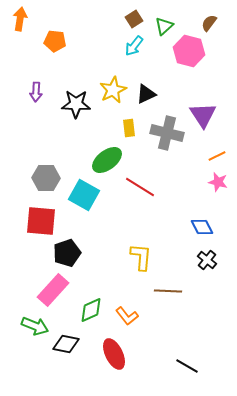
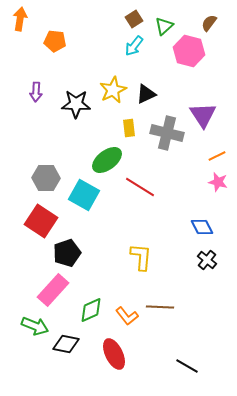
red square: rotated 28 degrees clockwise
brown line: moved 8 px left, 16 px down
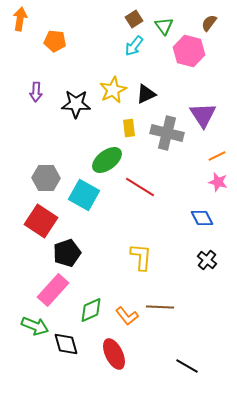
green triangle: rotated 24 degrees counterclockwise
blue diamond: moved 9 px up
black diamond: rotated 64 degrees clockwise
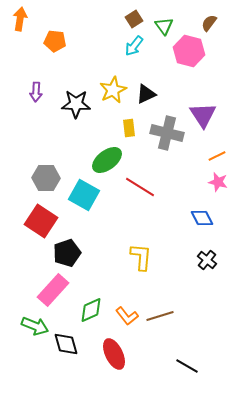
brown line: moved 9 px down; rotated 20 degrees counterclockwise
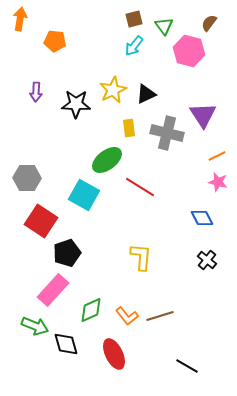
brown square: rotated 18 degrees clockwise
gray hexagon: moved 19 px left
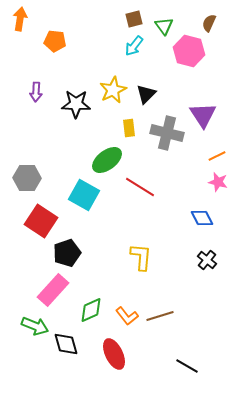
brown semicircle: rotated 12 degrees counterclockwise
black triangle: rotated 20 degrees counterclockwise
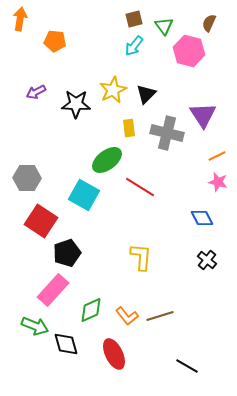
purple arrow: rotated 60 degrees clockwise
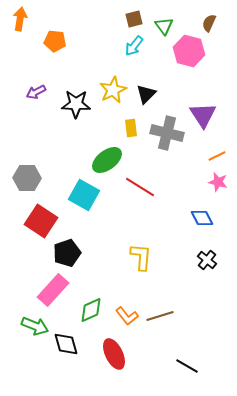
yellow rectangle: moved 2 px right
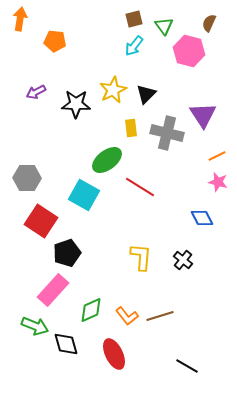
black cross: moved 24 px left
